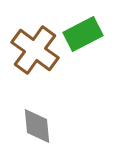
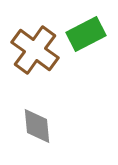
green rectangle: moved 3 px right
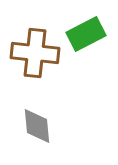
brown cross: moved 3 px down; rotated 30 degrees counterclockwise
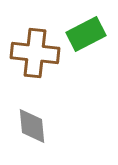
gray diamond: moved 5 px left
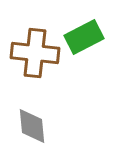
green rectangle: moved 2 px left, 3 px down
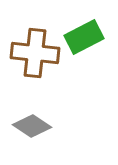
gray diamond: rotated 51 degrees counterclockwise
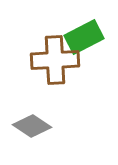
brown cross: moved 20 px right, 7 px down; rotated 9 degrees counterclockwise
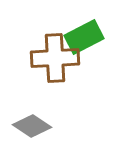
brown cross: moved 2 px up
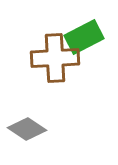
gray diamond: moved 5 px left, 3 px down
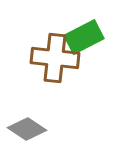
brown cross: rotated 9 degrees clockwise
